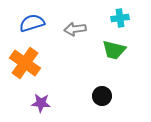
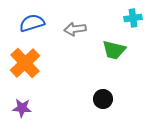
cyan cross: moved 13 px right
orange cross: rotated 12 degrees clockwise
black circle: moved 1 px right, 3 px down
purple star: moved 19 px left, 5 px down
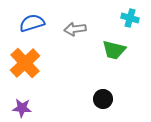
cyan cross: moved 3 px left; rotated 24 degrees clockwise
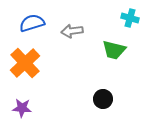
gray arrow: moved 3 px left, 2 px down
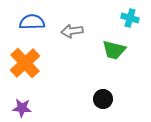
blue semicircle: moved 1 px up; rotated 15 degrees clockwise
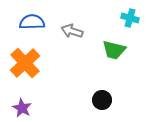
gray arrow: rotated 25 degrees clockwise
black circle: moved 1 px left, 1 px down
purple star: rotated 24 degrees clockwise
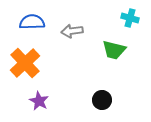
gray arrow: rotated 25 degrees counterclockwise
purple star: moved 17 px right, 7 px up
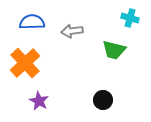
black circle: moved 1 px right
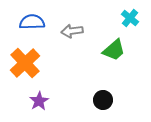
cyan cross: rotated 24 degrees clockwise
green trapezoid: rotated 55 degrees counterclockwise
purple star: rotated 12 degrees clockwise
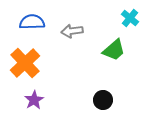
purple star: moved 5 px left, 1 px up
